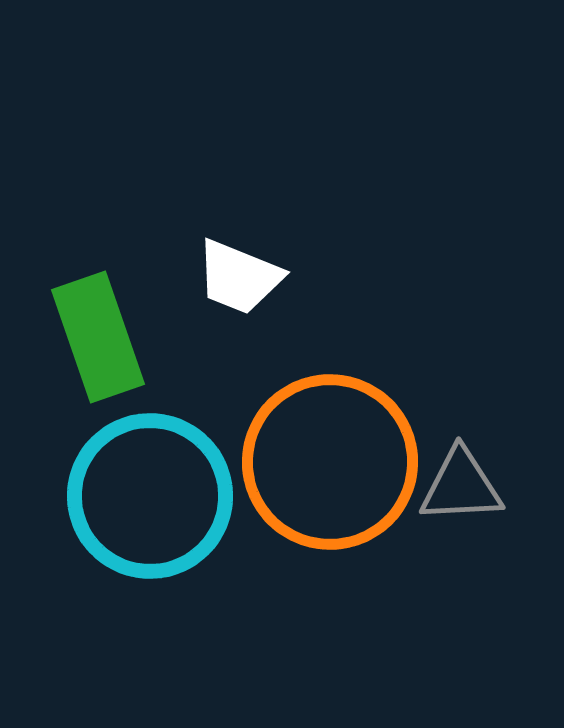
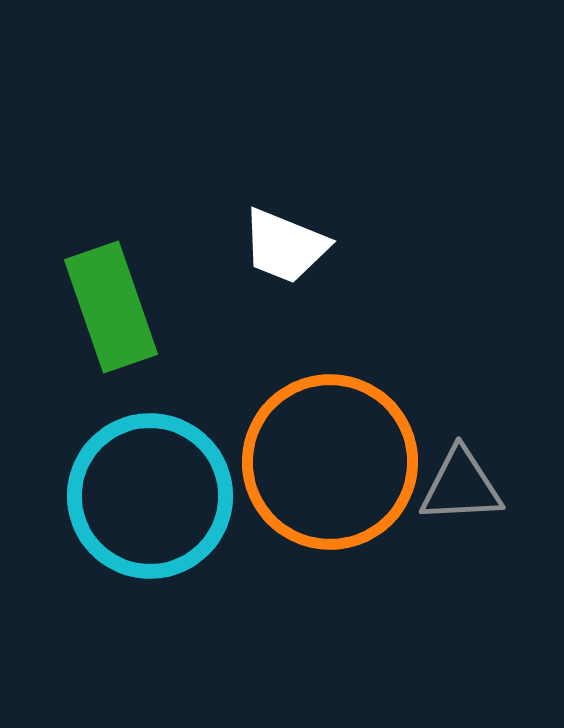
white trapezoid: moved 46 px right, 31 px up
green rectangle: moved 13 px right, 30 px up
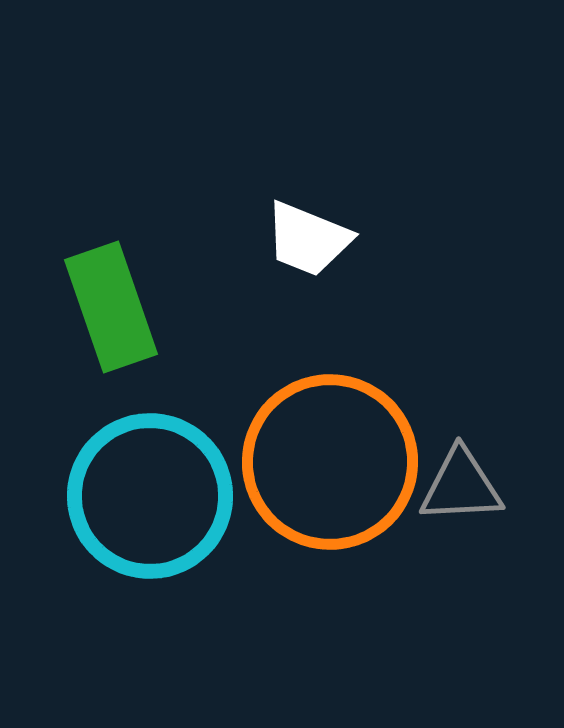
white trapezoid: moved 23 px right, 7 px up
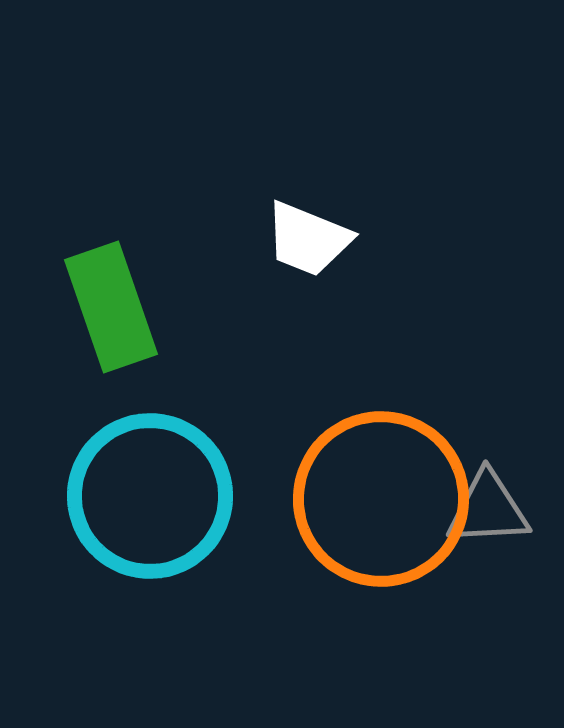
orange circle: moved 51 px right, 37 px down
gray triangle: moved 27 px right, 23 px down
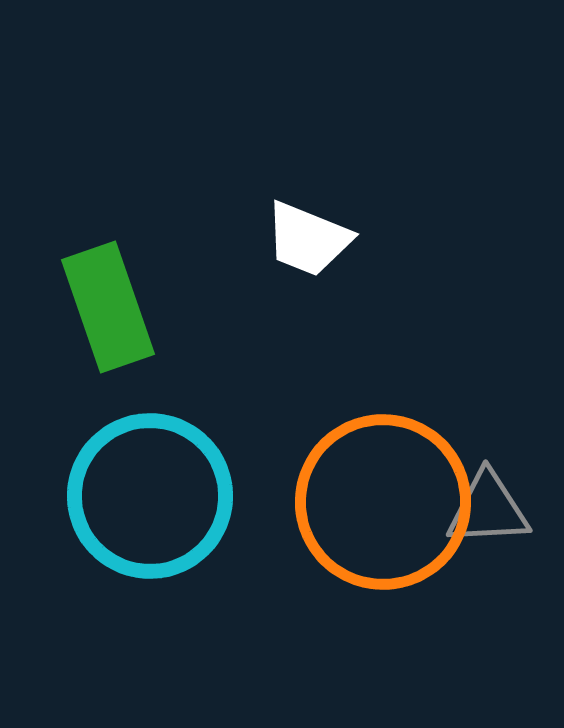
green rectangle: moved 3 px left
orange circle: moved 2 px right, 3 px down
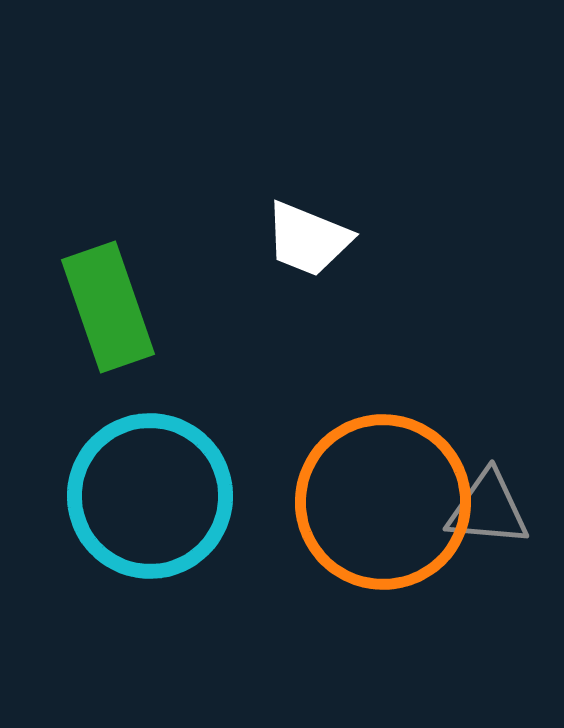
gray triangle: rotated 8 degrees clockwise
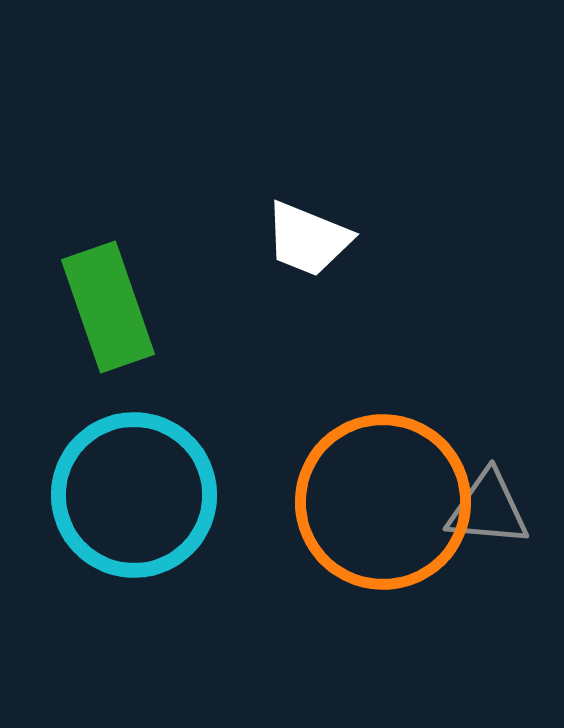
cyan circle: moved 16 px left, 1 px up
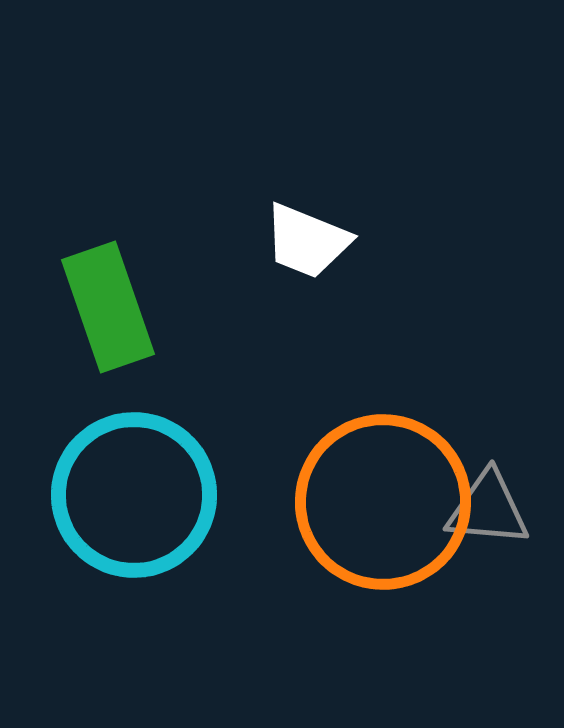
white trapezoid: moved 1 px left, 2 px down
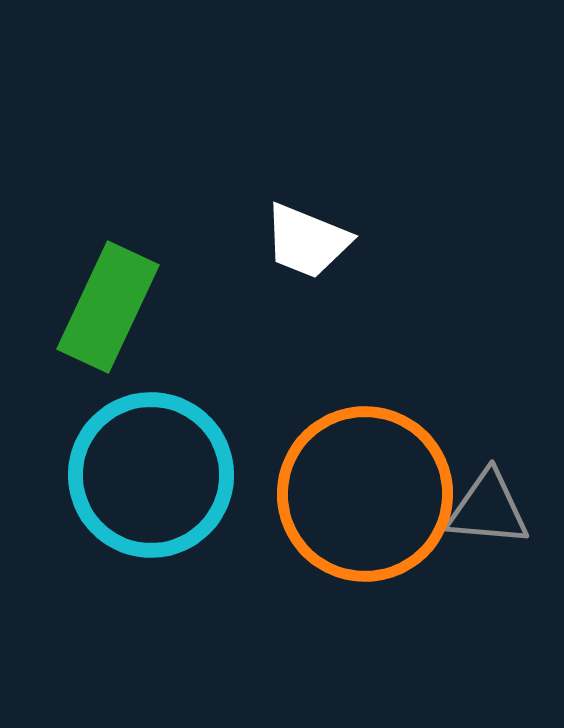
green rectangle: rotated 44 degrees clockwise
cyan circle: moved 17 px right, 20 px up
orange circle: moved 18 px left, 8 px up
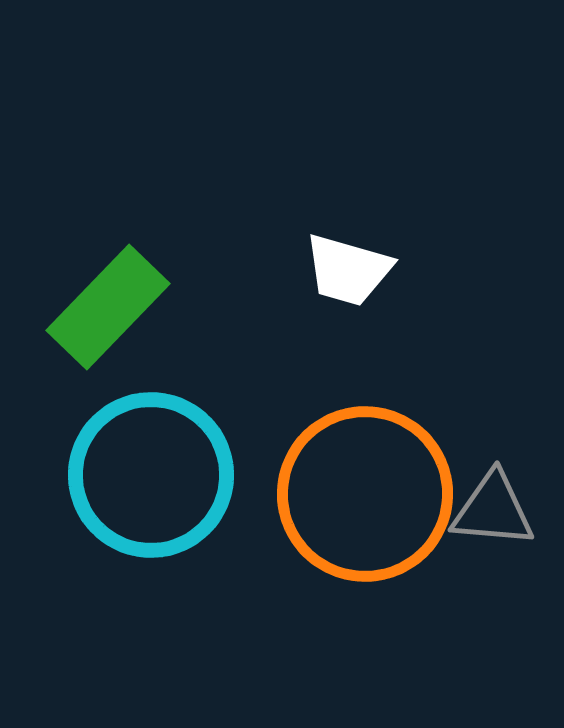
white trapezoid: moved 41 px right, 29 px down; rotated 6 degrees counterclockwise
green rectangle: rotated 19 degrees clockwise
gray triangle: moved 5 px right, 1 px down
